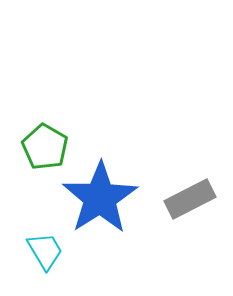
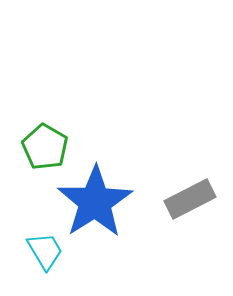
blue star: moved 5 px left, 4 px down
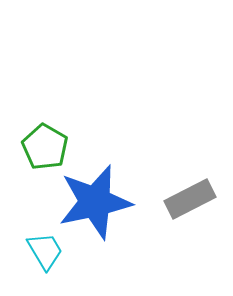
blue star: rotated 20 degrees clockwise
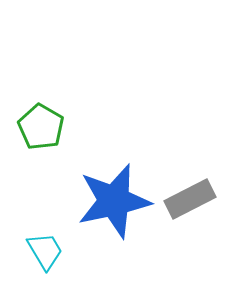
green pentagon: moved 4 px left, 20 px up
blue star: moved 19 px right, 1 px up
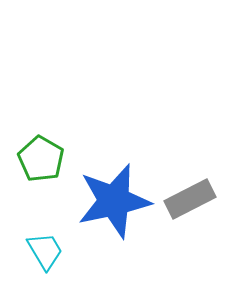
green pentagon: moved 32 px down
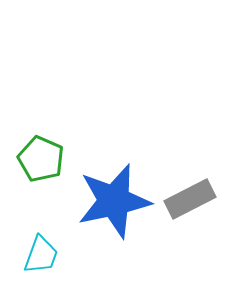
green pentagon: rotated 6 degrees counterclockwise
cyan trapezoid: moved 4 px left, 4 px down; rotated 51 degrees clockwise
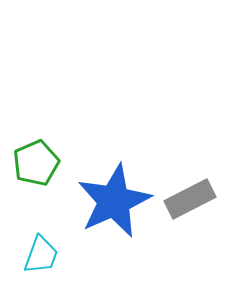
green pentagon: moved 5 px left, 4 px down; rotated 24 degrees clockwise
blue star: rotated 12 degrees counterclockwise
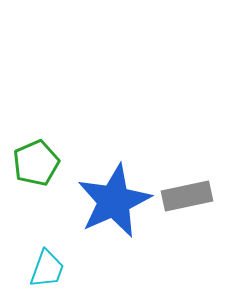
gray rectangle: moved 3 px left, 3 px up; rotated 15 degrees clockwise
cyan trapezoid: moved 6 px right, 14 px down
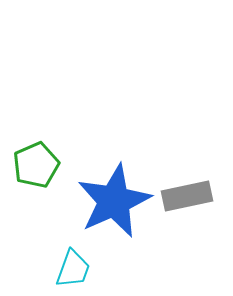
green pentagon: moved 2 px down
cyan trapezoid: moved 26 px right
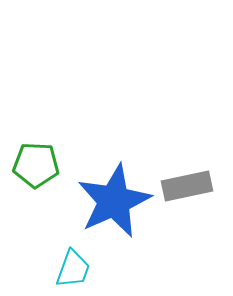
green pentagon: rotated 27 degrees clockwise
gray rectangle: moved 10 px up
